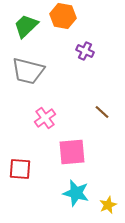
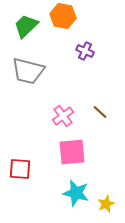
brown line: moved 2 px left
pink cross: moved 18 px right, 2 px up
yellow star: moved 2 px left, 1 px up
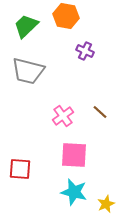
orange hexagon: moved 3 px right
pink square: moved 2 px right, 3 px down; rotated 8 degrees clockwise
cyan star: moved 2 px left, 1 px up
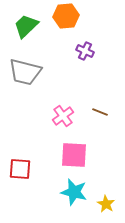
orange hexagon: rotated 15 degrees counterclockwise
gray trapezoid: moved 3 px left, 1 px down
brown line: rotated 21 degrees counterclockwise
yellow star: rotated 18 degrees counterclockwise
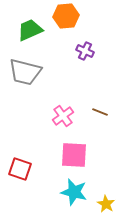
green trapezoid: moved 4 px right, 4 px down; rotated 20 degrees clockwise
red square: rotated 15 degrees clockwise
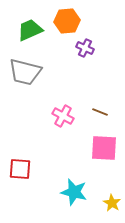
orange hexagon: moved 1 px right, 5 px down
purple cross: moved 3 px up
pink cross: rotated 25 degrees counterclockwise
pink square: moved 30 px right, 7 px up
red square: rotated 15 degrees counterclockwise
yellow star: moved 6 px right, 1 px up
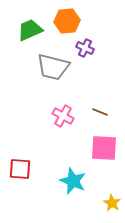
gray trapezoid: moved 28 px right, 5 px up
cyan star: moved 1 px left, 11 px up; rotated 8 degrees clockwise
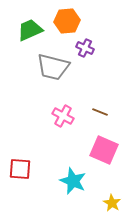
pink square: moved 2 px down; rotated 20 degrees clockwise
